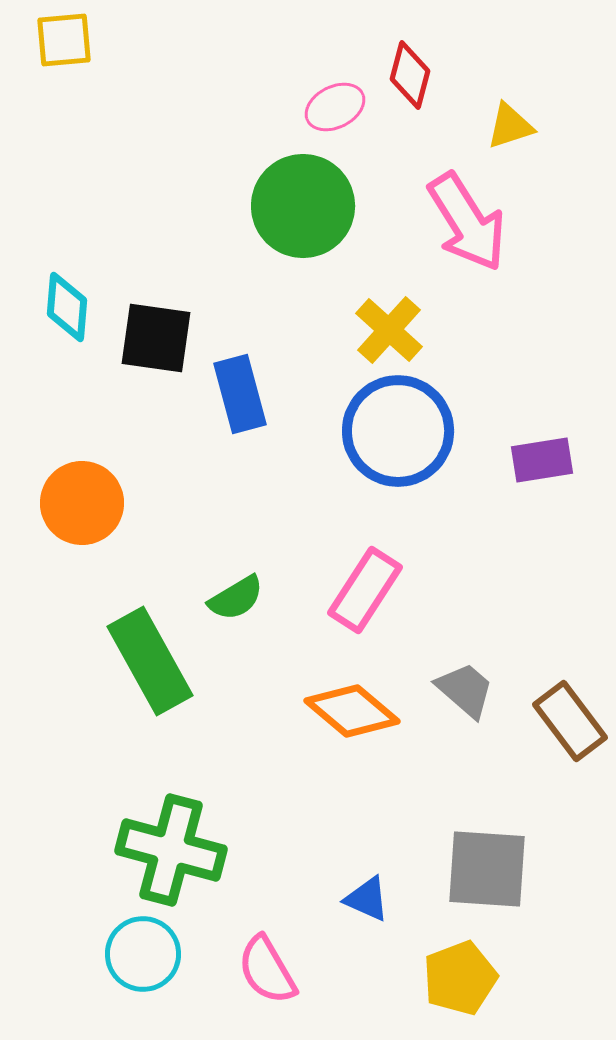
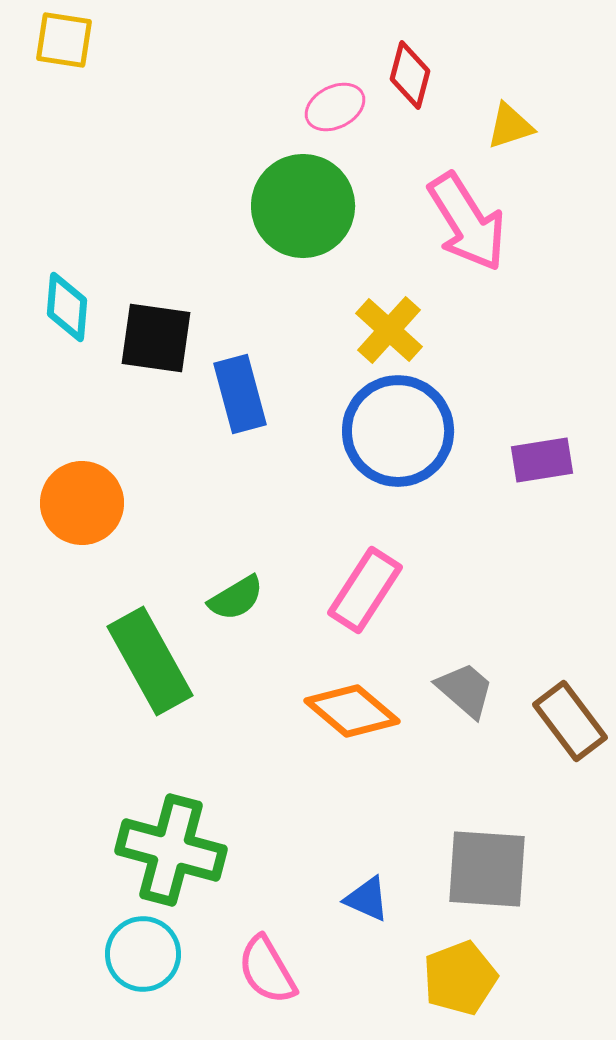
yellow square: rotated 14 degrees clockwise
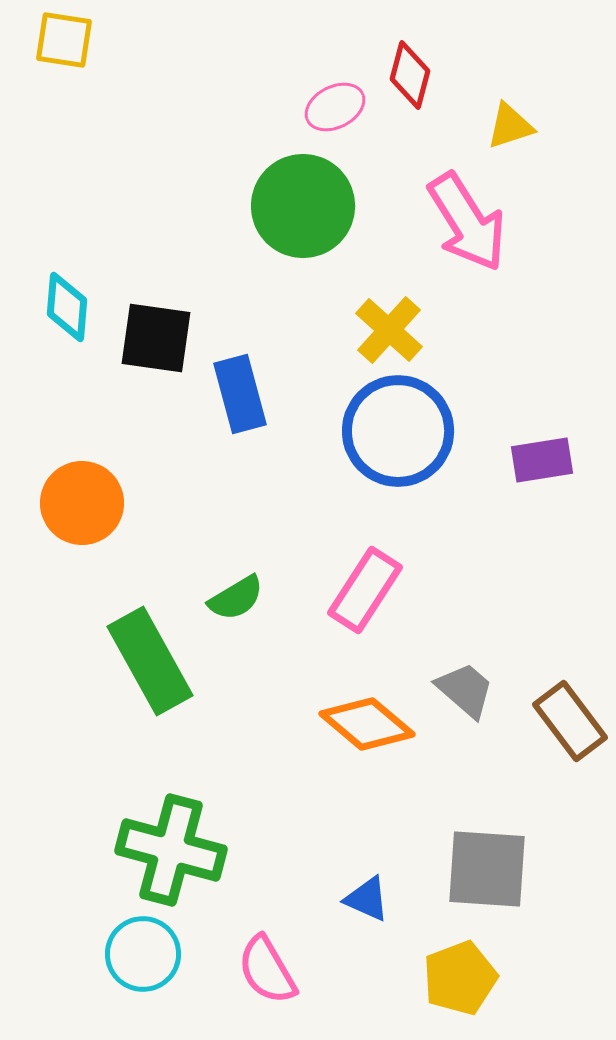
orange diamond: moved 15 px right, 13 px down
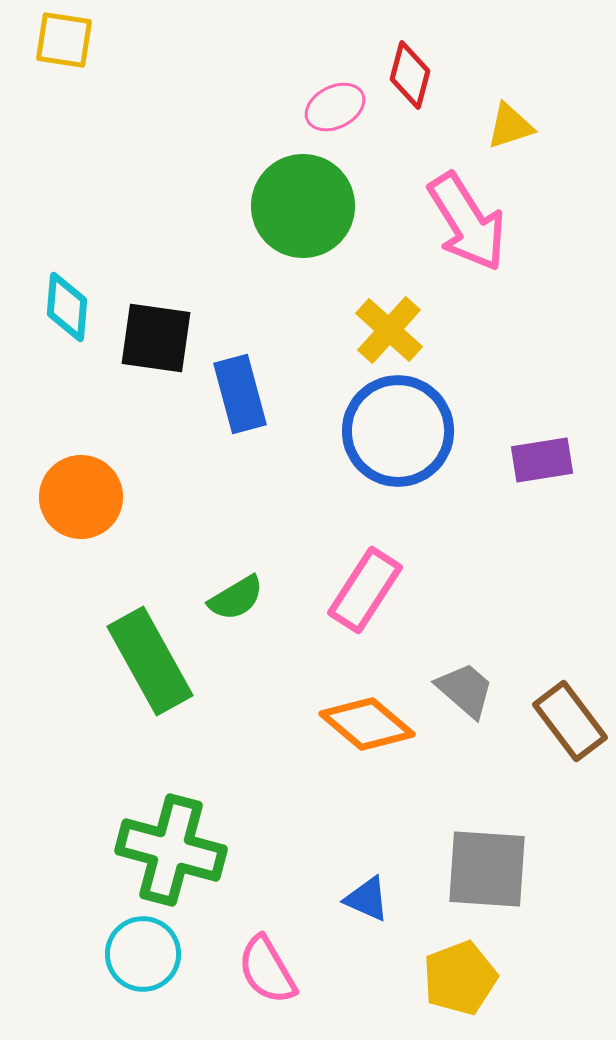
orange circle: moved 1 px left, 6 px up
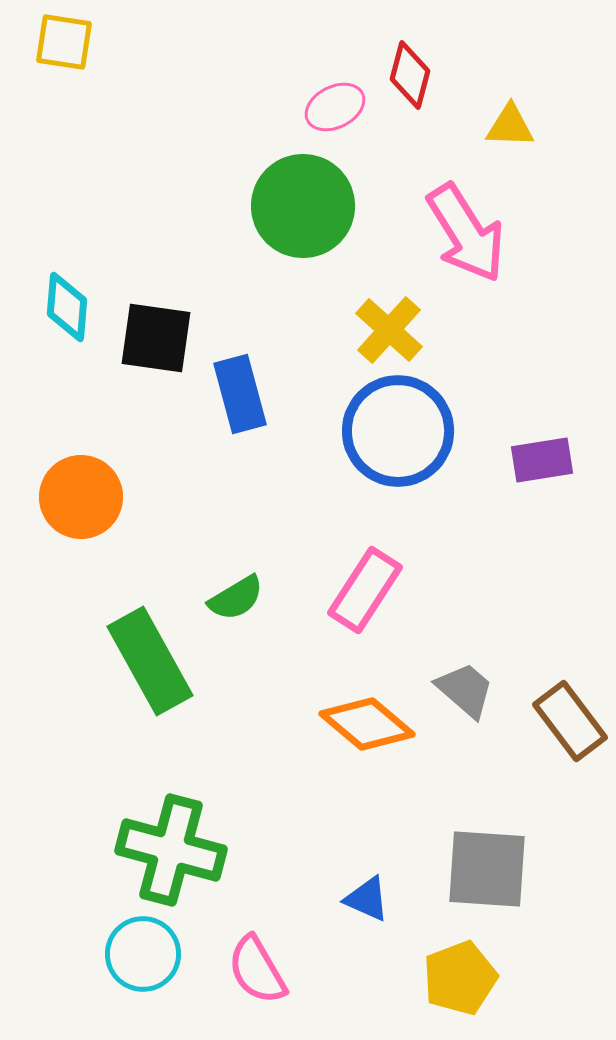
yellow square: moved 2 px down
yellow triangle: rotated 20 degrees clockwise
pink arrow: moved 1 px left, 11 px down
pink semicircle: moved 10 px left
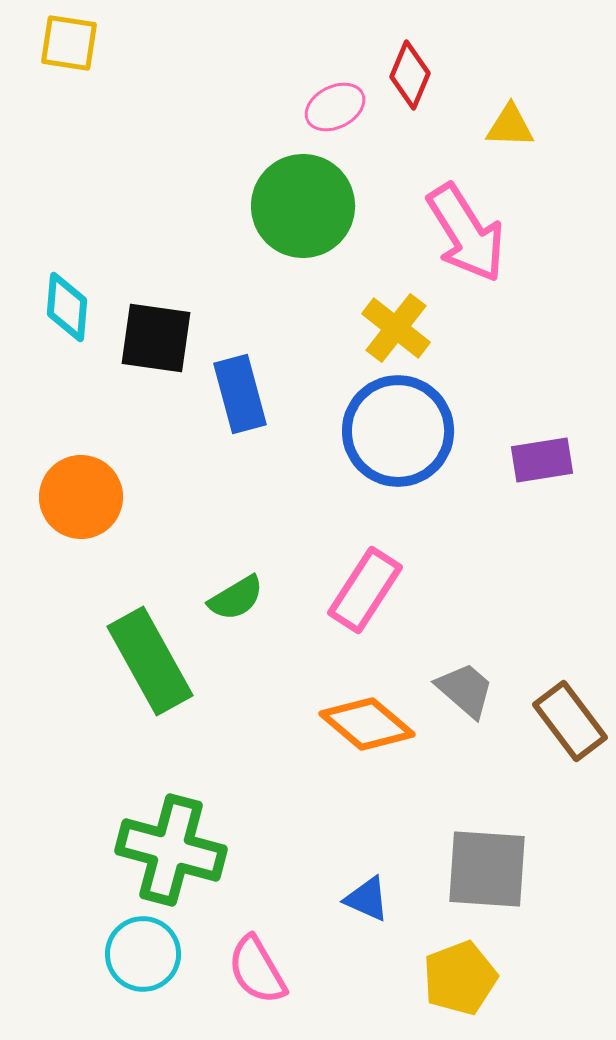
yellow square: moved 5 px right, 1 px down
red diamond: rotated 8 degrees clockwise
yellow cross: moved 7 px right, 2 px up; rotated 4 degrees counterclockwise
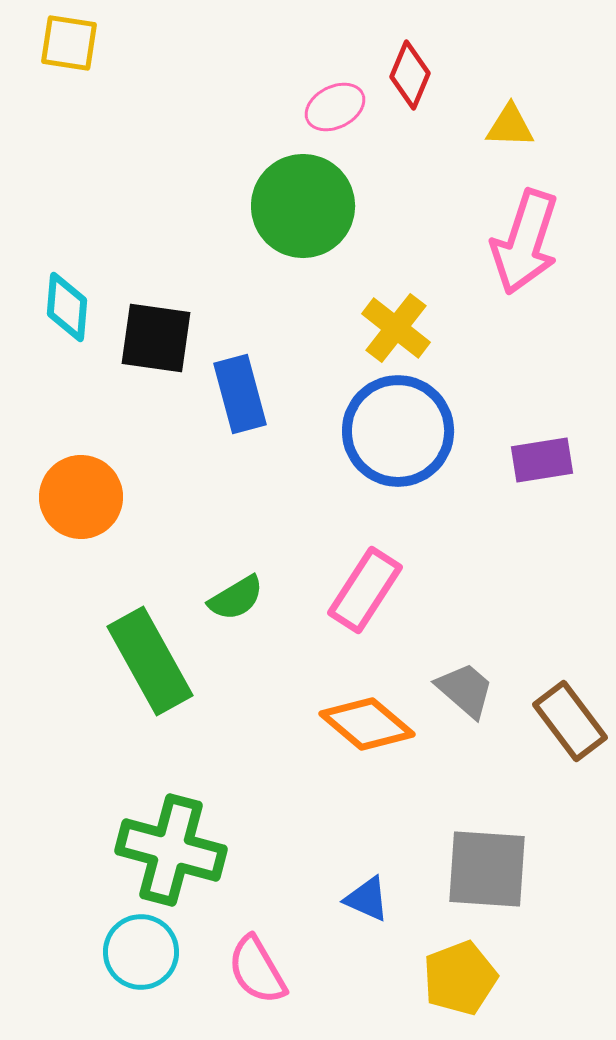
pink arrow: moved 59 px right, 9 px down; rotated 50 degrees clockwise
cyan circle: moved 2 px left, 2 px up
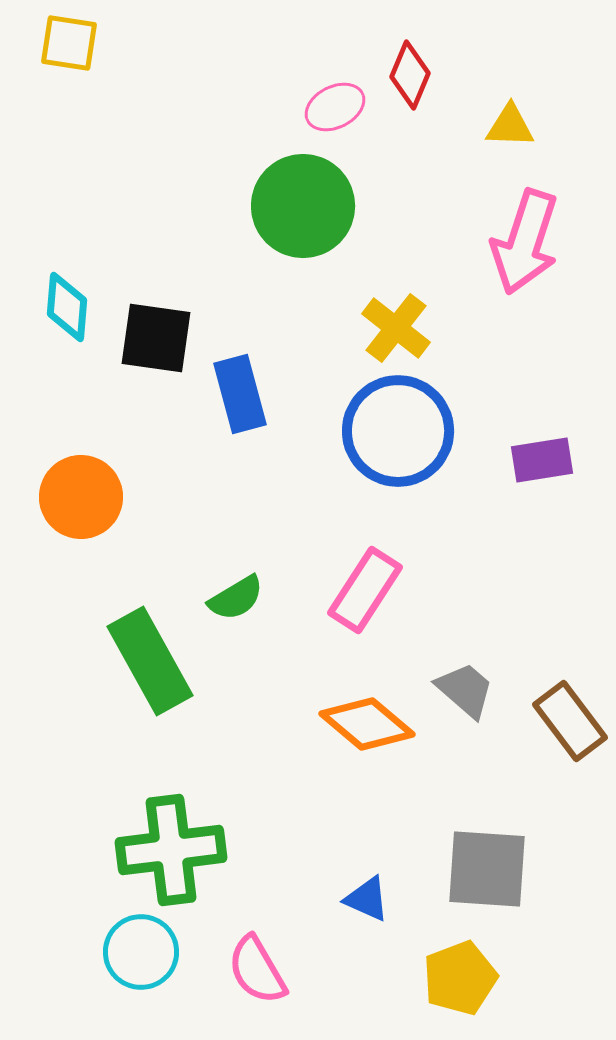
green cross: rotated 22 degrees counterclockwise
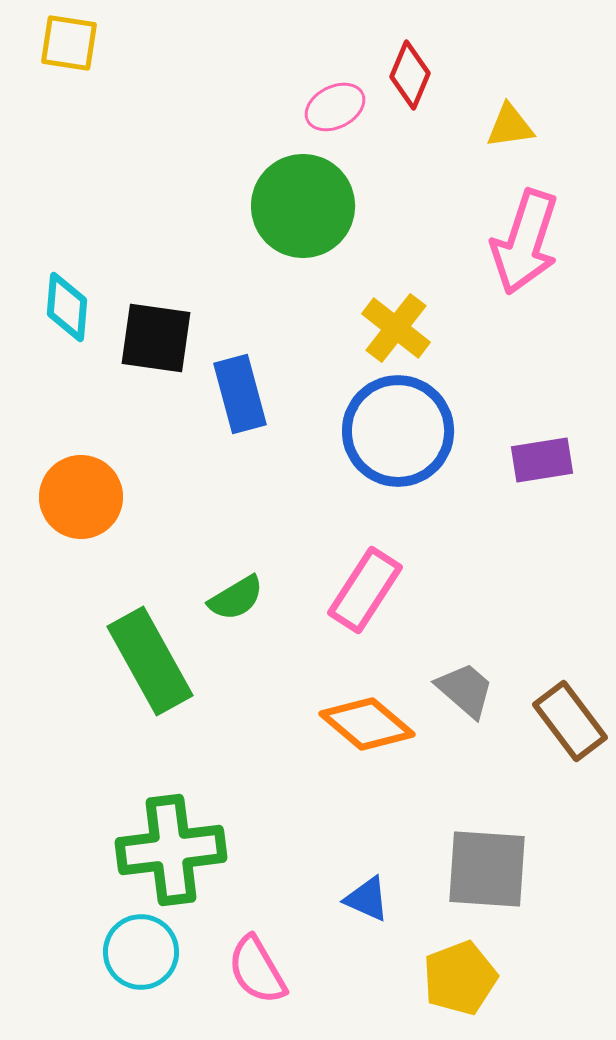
yellow triangle: rotated 10 degrees counterclockwise
